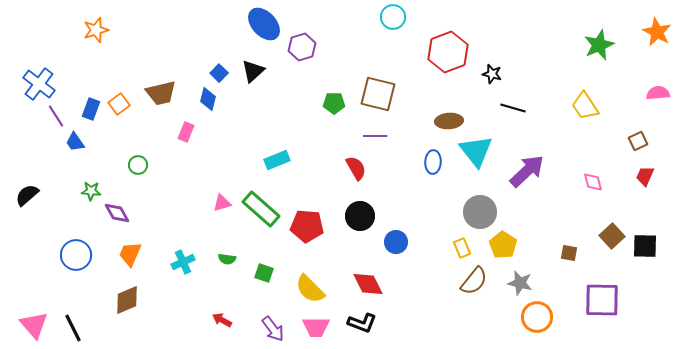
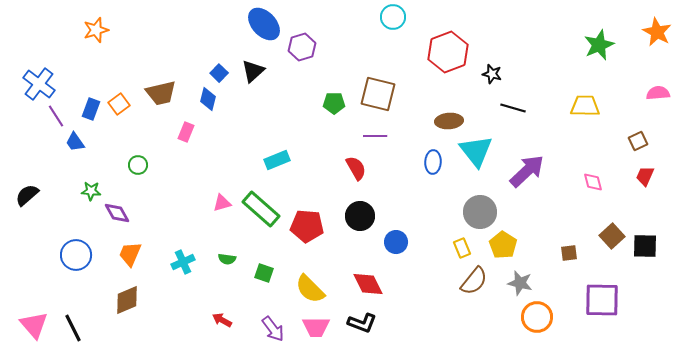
yellow trapezoid at (585, 106): rotated 124 degrees clockwise
brown square at (569, 253): rotated 18 degrees counterclockwise
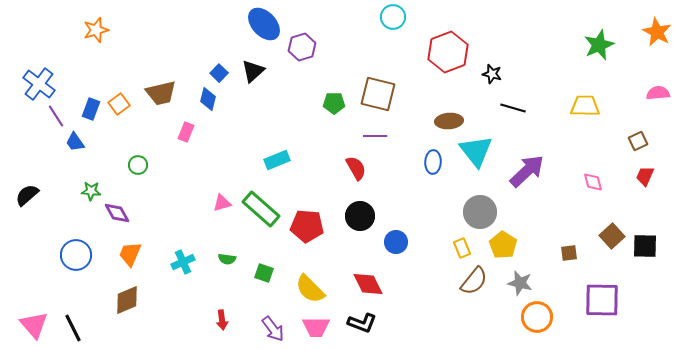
red arrow at (222, 320): rotated 126 degrees counterclockwise
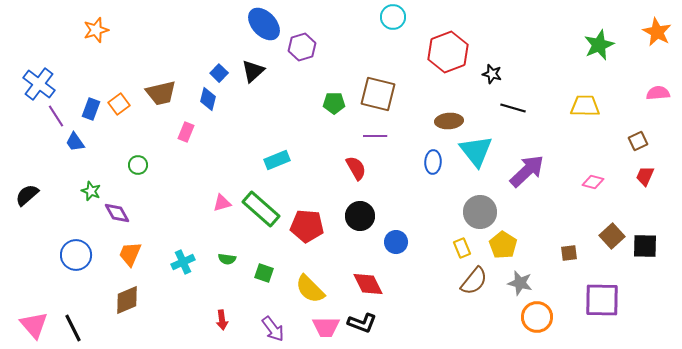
pink diamond at (593, 182): rotated 60 degrees counterclockwise
green star at (91, 191): rotated 18 degrees clockwise
pink trapezoid at (316, 327): moved 10 px right
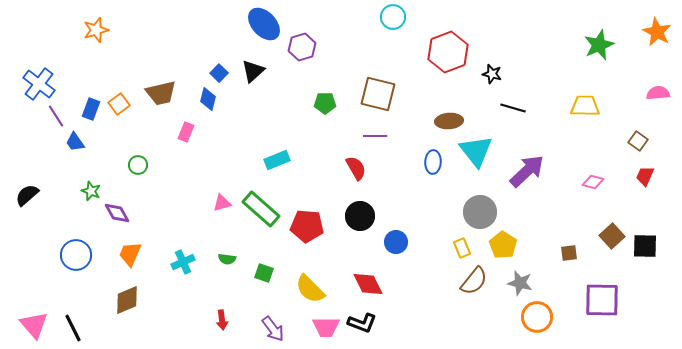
green pentagon at (334, 103): moved 9 px left
brown square at (638, 141): rotated 30 degrees counterclockwise
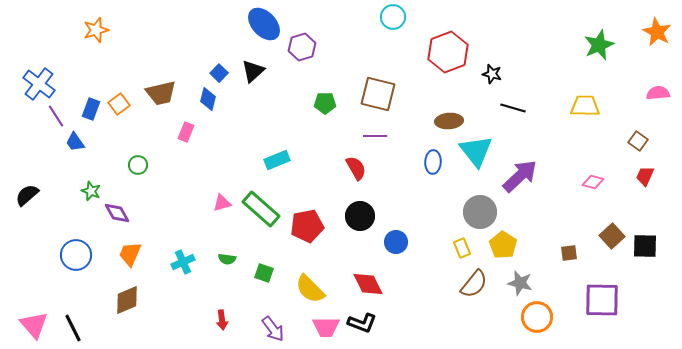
purple arrow at (527, 171): moved 7 px left, 5 px down
red pentagon at (307, 226): rotated 16 degrees counterclockwise
brown semicircle at (474, 281): moved 3 px down
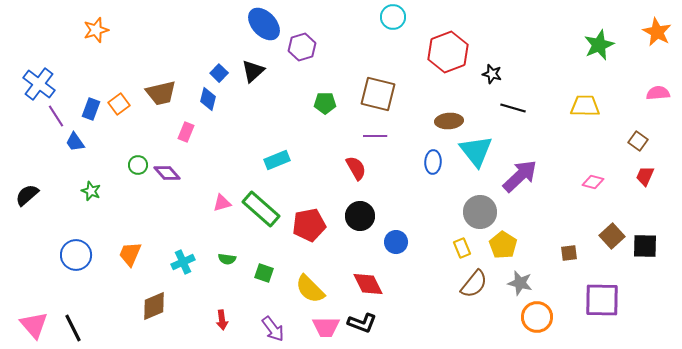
purple diamond at (117, 213): moved 50 px right, 40 px up; rotated 12 degrees counterclockwise
red pentagon at (307, 226): moved 2 px right, 1 px up
brown diamond at (127, 300): moved 27 px right, 6 px down
